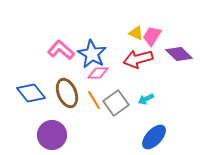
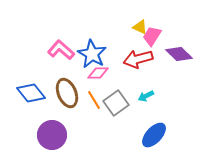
yellow triangle: moved 4 px right, 6 px up
cyan arrow: moved 3 px up
blue ellipse: moved 2 px up
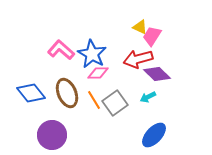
purple diamond: moved 22 px left, 20 px down
cyan arrow: moved 2 px right, 1 px down
gray square: moved 1 px left
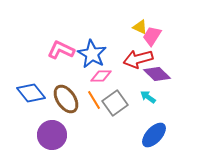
pink L-shape: rotated 16 degrees counterclockwise
pink diamond: moved 3 px right, 3 px down
brown ellipse: moved 1 px left, 6 px down; rotated 12 degrees counterclockwise
cyan arrow: rotated 63 degrees clockwise
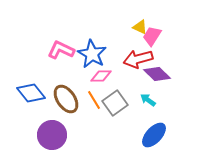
cyan arrow: moved 3 px down
